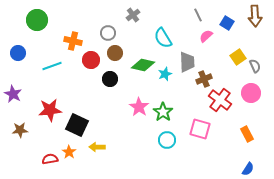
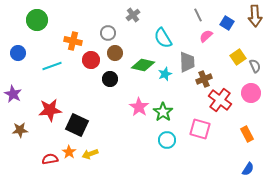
yellow arrow: moved 7 px left, 7 px down; rotated 21 degrees counterclockwise
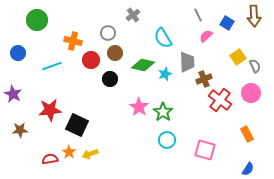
brown arrow: moved 1 px left
pink square: moved 5 px right, 21 px down
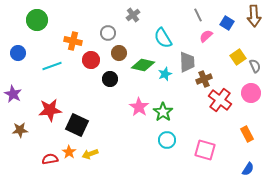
brown circle: moved 4 px right
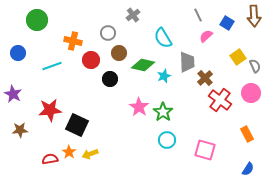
cyan star: moved 1 px left, 2 px down
brown cross: moved 1 px right, 1 px up; rotated 21 degrees counterclockwise
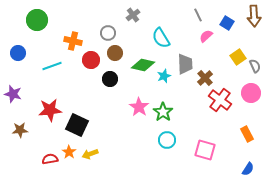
cyan semicircle: moved 2 px left
brown circle: moved 4 px left
gray trapezoid: moved 2 px left, 2 px down
purple star: rotated 12 degrees counterclockwise
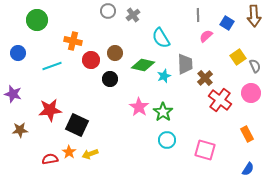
gray line: rotated 24 degrees clockwise
gray circle: moved 22 px up
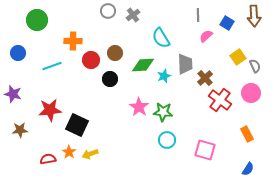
orange cross: rotated 12 degrees counterclockwise
green diamond: rotated 15 degrees counterclockwise
green star: rotated 30 degrees counterclockwise
red semicircle: moved 2 px left
